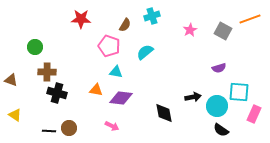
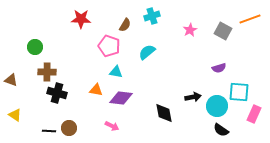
cyan semicircle: moved 2 px right
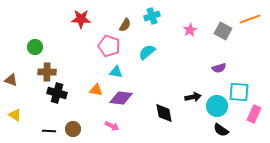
brown circle: moved 4 px right, 1 px down
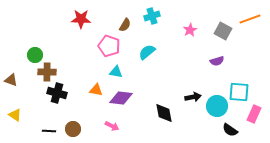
green circle: moved 8 px down
purple semicircle: moved 2 px left, 7 px up
black semicircle: moved 9 px right
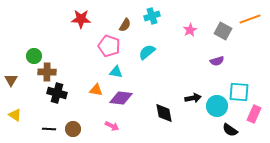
green circle: moved 1 px left, 1 px down
brown triangle: rotated 40 degrees clockwise
black arrow: moved 1 px down
black line: moved 2 px up
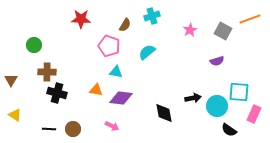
green circle: moved 11 px up
black semicircle: moved 1 px left
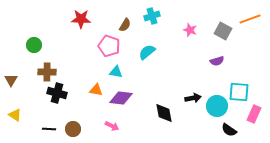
pink star: rotated 24 degrees counterclockwise
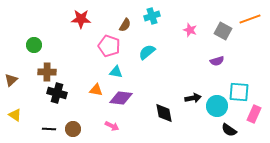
brown triangle: rotated 16 degrees clockwise
